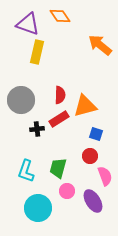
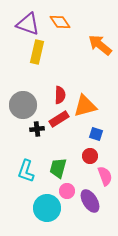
orange diamond: moved 6 px down
gray circle: moved 2 px right, 5 px down
purple ellipse: moved 3 px left
cyan circle: moved 9 px right
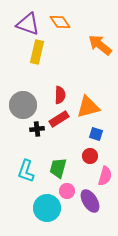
orange triangle: moved 3 px right, 1 px down
pink semicircle: rotated 36 degrees clockwise
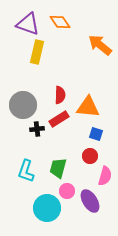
orange triangle: rotated 20 degrees clockwise
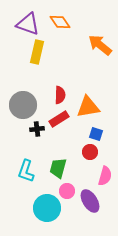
orange triangle: rotated 15 degrees counterclockwise
red circle: moved 4 px up
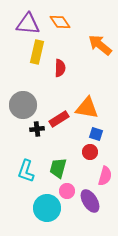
purple triangle: rotated 15 degrees counterclockwise
red semicircle: moved 27 px up
orange triangle: moved 1 px left, 1 px down; rotated 20 degrees clockwise
